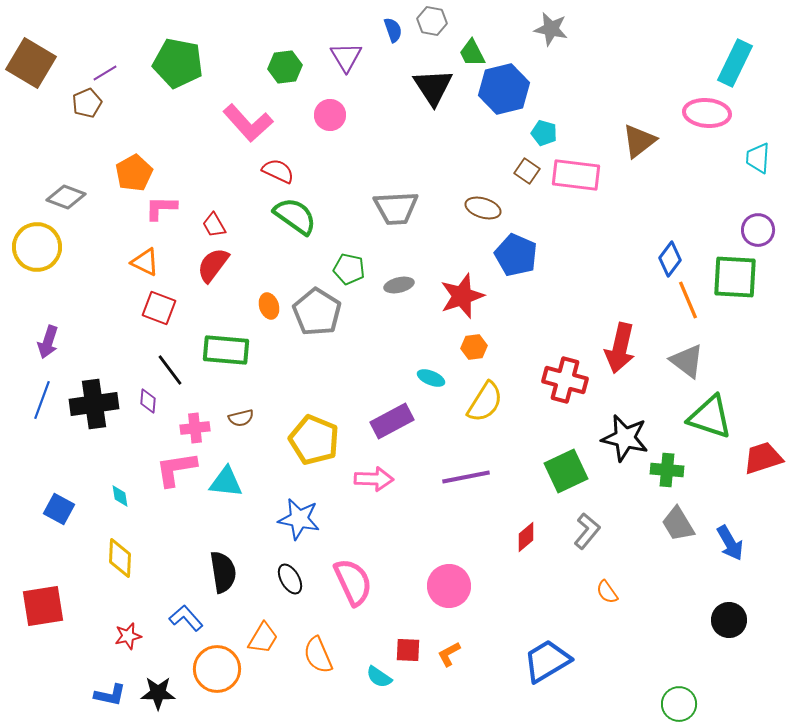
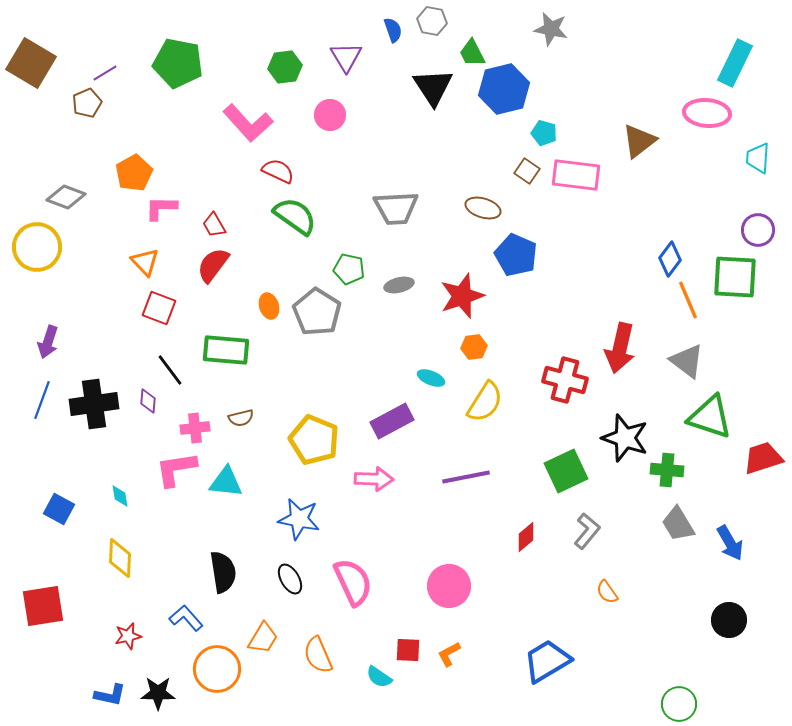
orange triangle at (145, 262): rotated 20 degrees clockwise
black star at (625, 438): rotated 6 degrees clockwise
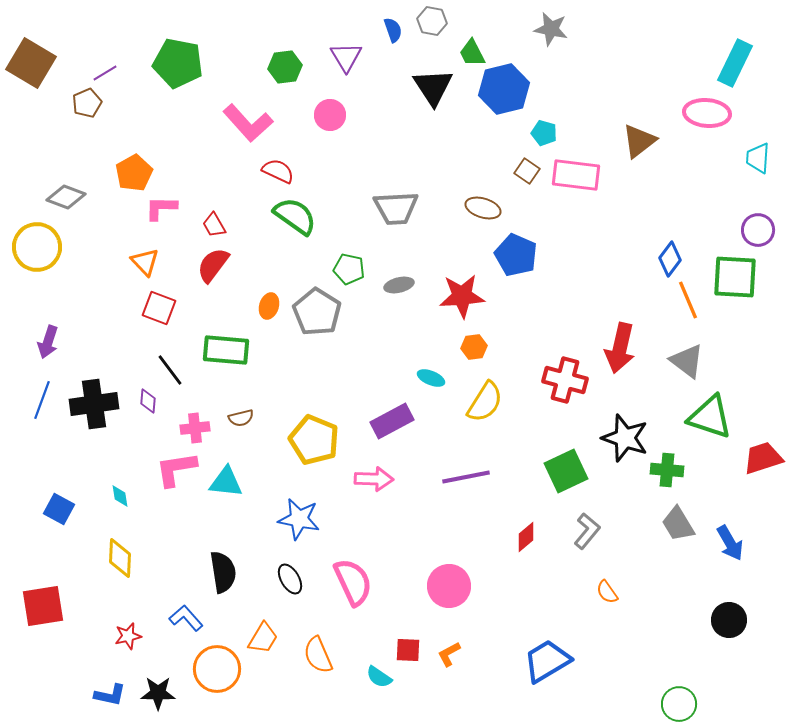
red star at (462, 296): rotated 15 degrees clockwise
orange ellipse at (269, 306): rotated 35 degrees clockwise
